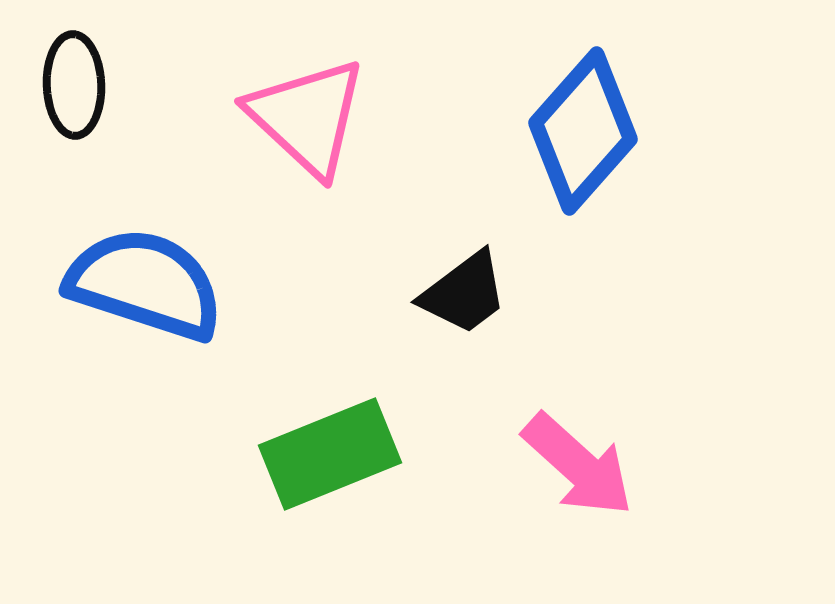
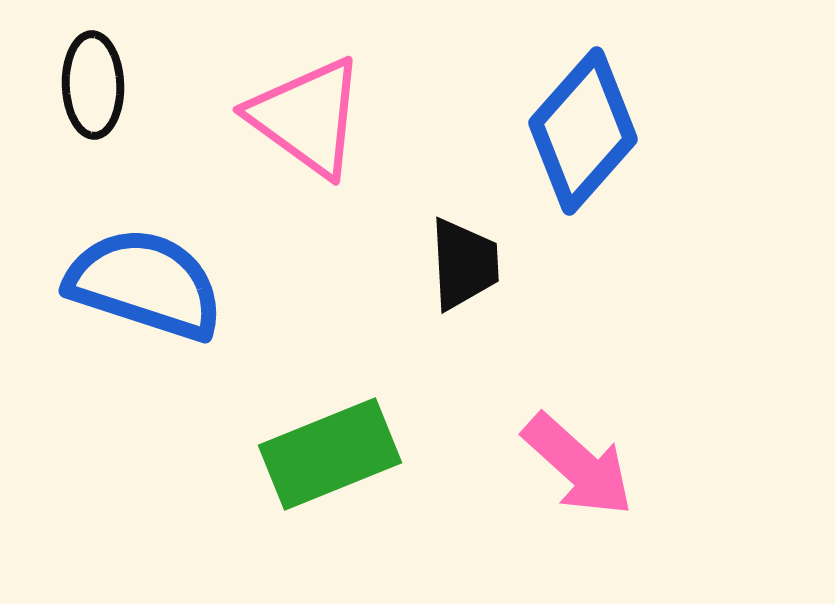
black ellipse: moved 19 px right
pink triangle: rotated 7 degrees counterclockwise
black trapezoid: moved 29 px up; rotated 56 degrees counterclockwise
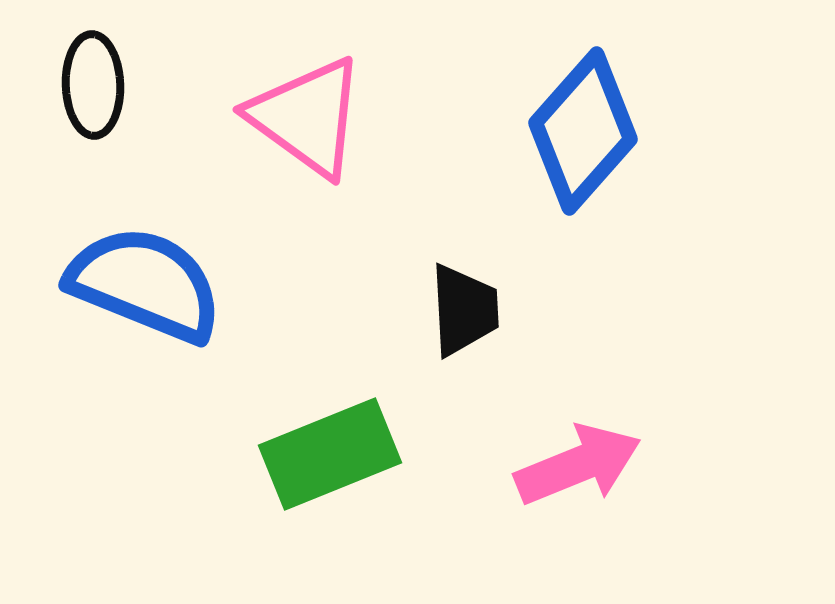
black trapezoid: moved 46 px down
blue semicircle: rotated 4 degrees clockwise
pink arrow: rotated 64 degrees counterclockwise
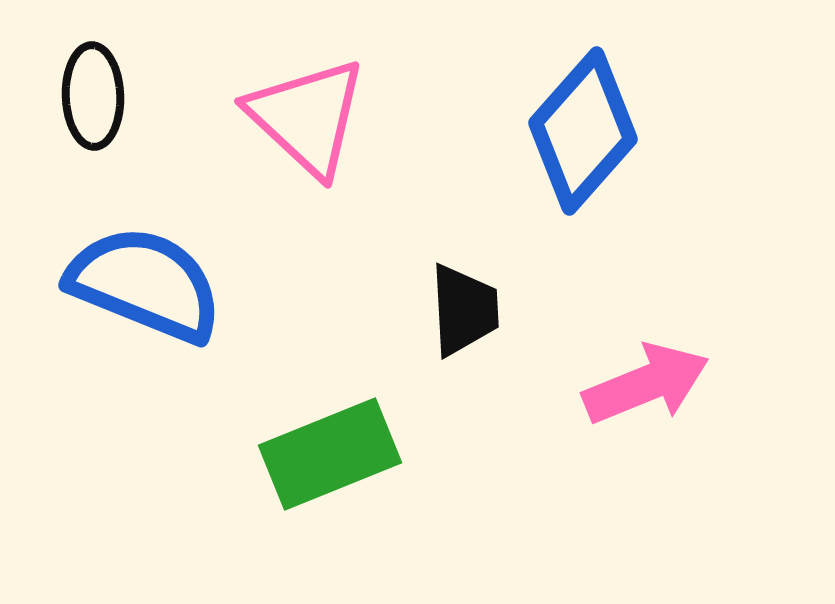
black ellipse: moved 11 px down
pink triangle: rotated 7 degrees clockwise
pink arrow: moved 68 px right, 81 px up
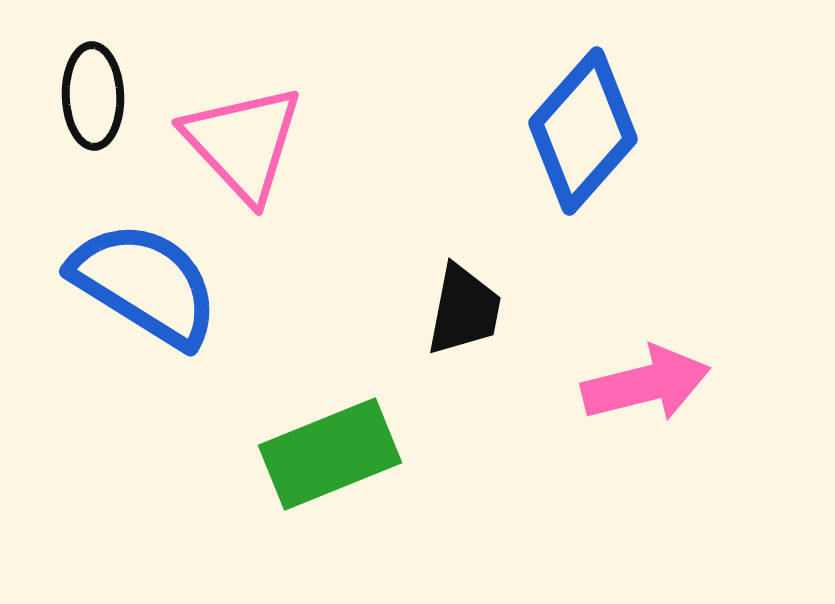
pink triangle: moved 64 px left, 26 px down; rotated 4 degrees clockwise
blue semicircle: rotated 10 degrees clockwise
black trapezoid: rotated 14 degrees clockwise
pink arrow: rotated 8 degrees clockwise
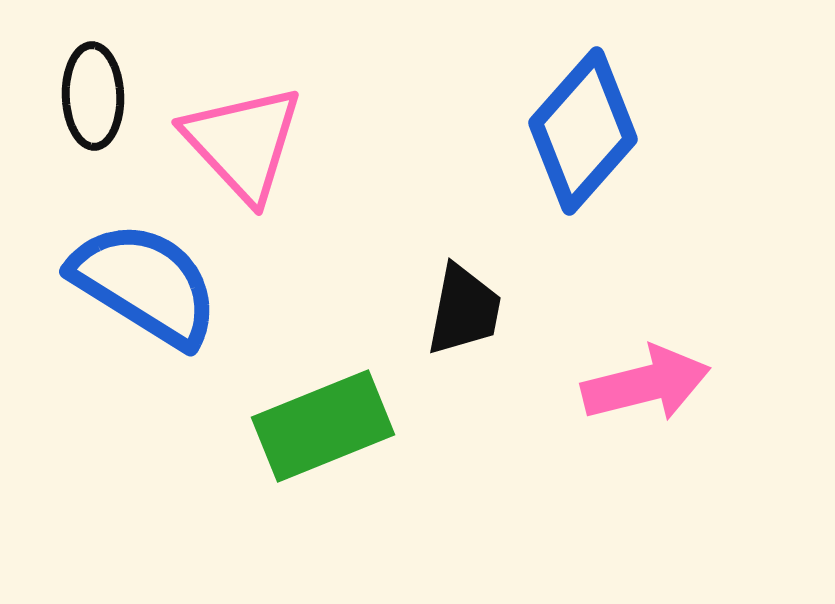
green rectangle: moved 7 px left, 28 px up
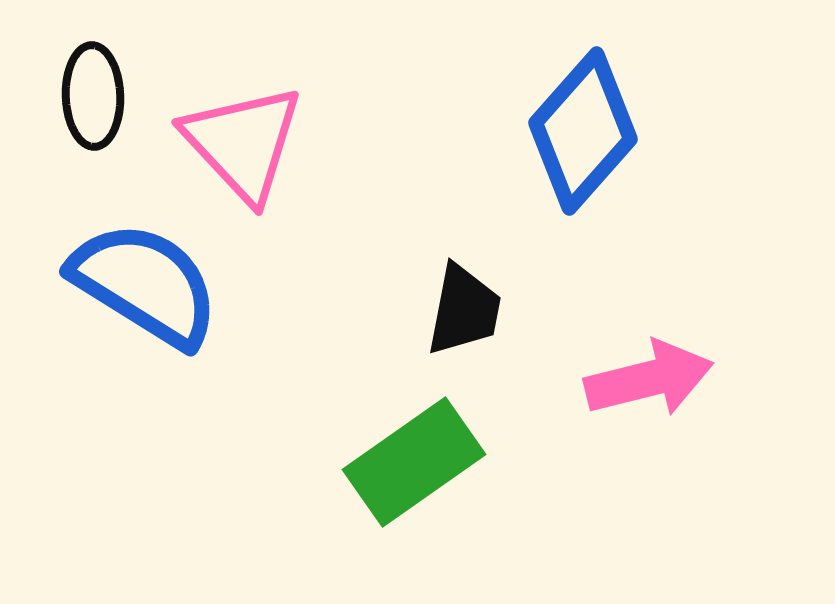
pink arrow: moved 3 px right, 5 px up
green rectangle: moved 91 px right, 36 px down; rotated 13 degrees counterclockwise
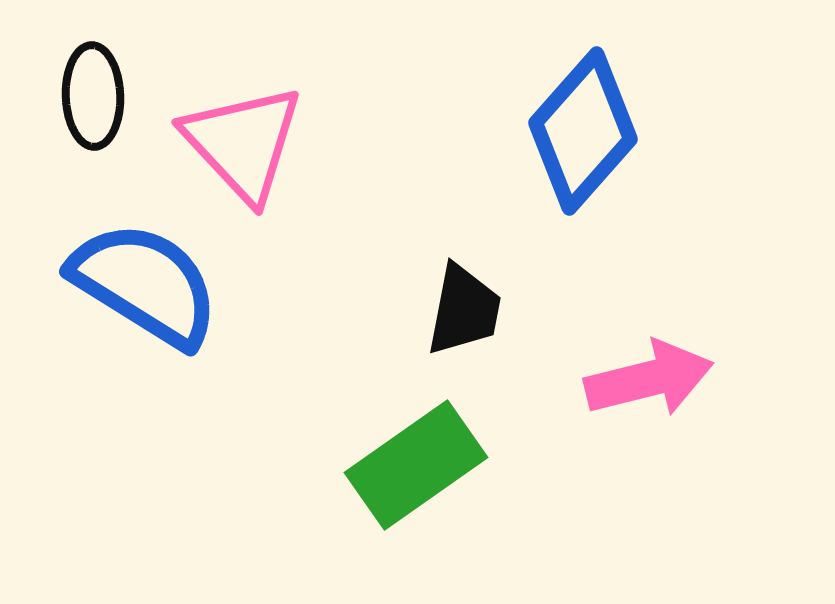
green rectangle: moved 2 px right, 3 px down
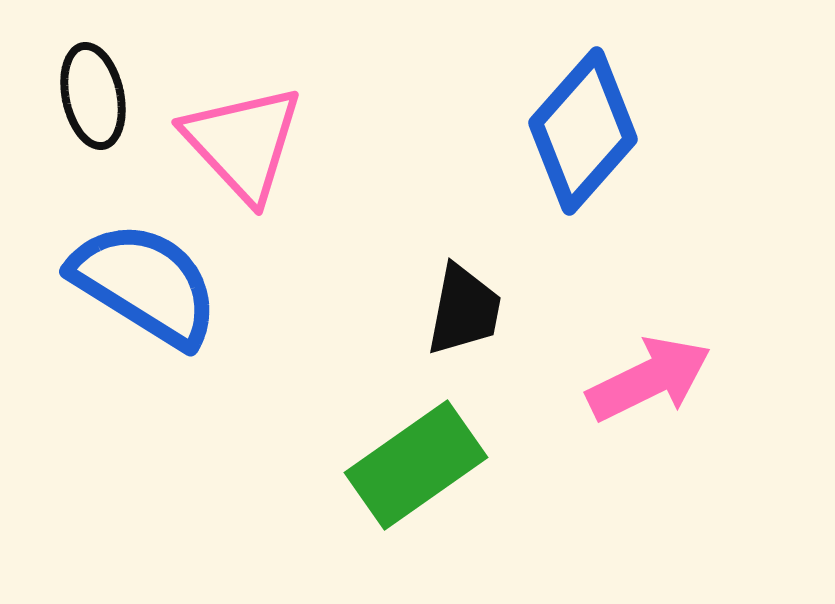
black ellipse: rotated 10 degrees counterclockwise
pink arrow: rotated 12 degrees counterclockwise
